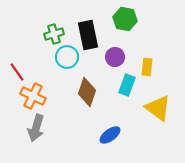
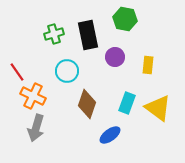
cyan circle: moved 14 px down
yellow rectangle: moved 1 px right, 2 px up
cyan rectangle: moved 18 px down
brown diamond: moved 12 px down
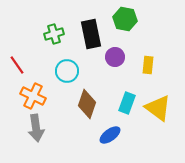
black rectangle: moved 3 px right, 1 px up
red line: moved 7 px up
gray arrow: rotated 24 degrees counterclockwise
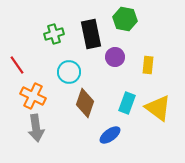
cyan circle: moved 2 px right, 1 px down
brown diamond: moved 2 px left, 1 px up
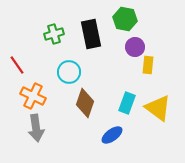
purple circle: moved 20 px right, 10 px up
blue ellipse: moved 2 px right
